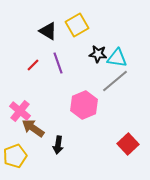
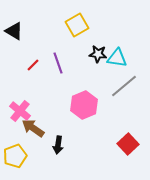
black triangle: moved 34 px left
gray line: moved 9 px right, 5 px down
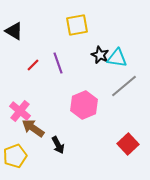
yellow square: rotated 20 degrees clockwise
black star: moved 2 px right, 1 px down; rotated 18 degrees clockwise
black arrow: rotated 36 degrees counterclockwise
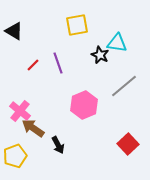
cyan triangle: moved 15 px up
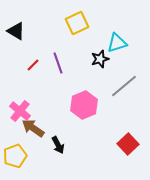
yellow square: moved 2 px up; rotated 15 degrees counterclockwise
black triangle: moved 2 px right
cyan triangle: rotated 25 degrees counterclockwise
black star: moved 4 px down; rotated 30 degrees clockwise
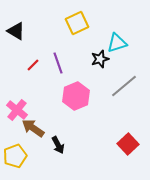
pink hexagon: moved 8 px left, 9 px up
pink cross: moved 3 px left, 1 px up
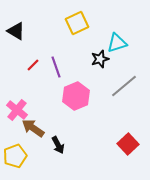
purple line: moved 2 px left, 4 px down
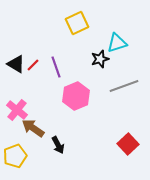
black triangle: moved 33 px down
gray line: rotated 20 degrees clockwise
